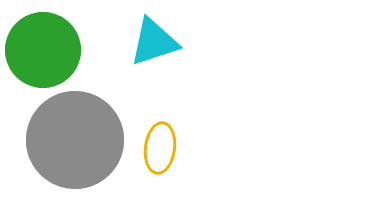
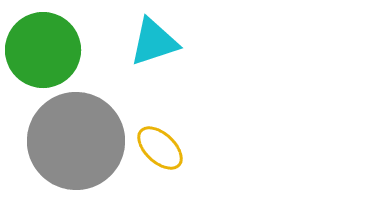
gray circle: moved 1 px right, 1 px down
yellow ellipse: rotated 54 degrees counterclockwise
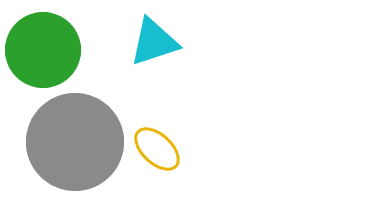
gray circle: moved 1 px left, 1 px down
yellow ellipse: moved 3 px left, 1 px down
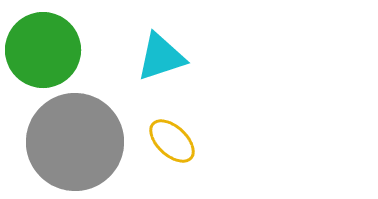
cyan triangle: moved 7 px right, 15 px down
yellow ellipse: moved 15 px right, 8 px up
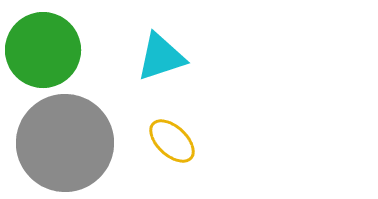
gray circle: moved 10 px left, 1 px down
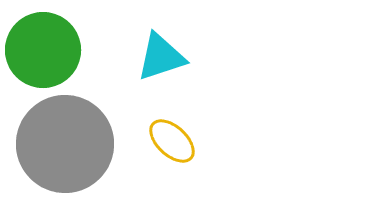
gray circle: moved 1 px down
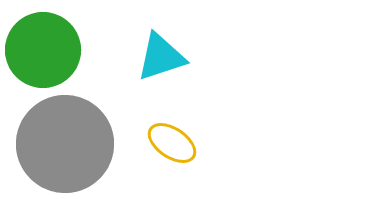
yellow ellipse: moved 2 px down; rotated 9 degrees counterclockwise
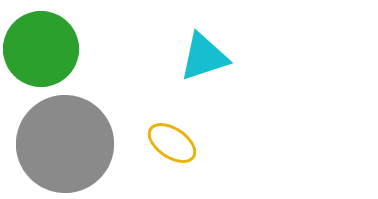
green circle: moved 2 px left, 1 px up
cyan triangle: moved 43 px right
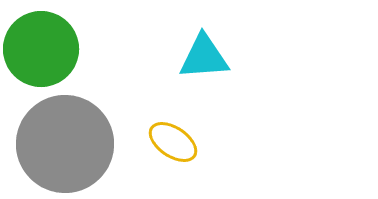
cyan triangle: rotated 14 degrees clockwise
yellow ellipse: moved 1 px right, 1 px up
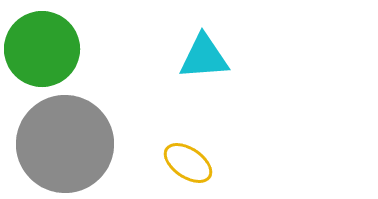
green circle: moved 1 px right
yellow ellipse: moved 15 px right, 21 px down
